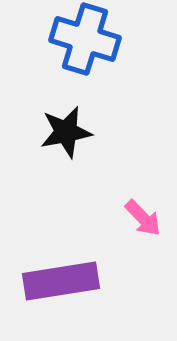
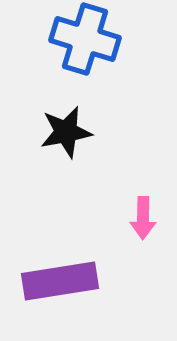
pink arrow: rotated 45 degrees clockwise
purple rectangle: moved 1 px left
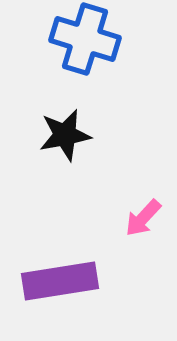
black star: moved 1 px left, 3 px down
pink arrow: rotated 42 degrees clockwise
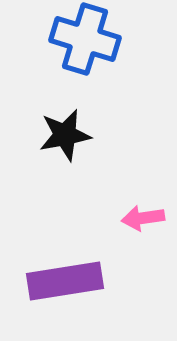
pink arrow: rotated 39 degrees clockwise
purple rectangle: moved 5 px right
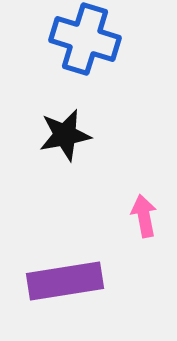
pink arrow: moved 1 px right, 2 px up; rotated 87 degrees clockwise
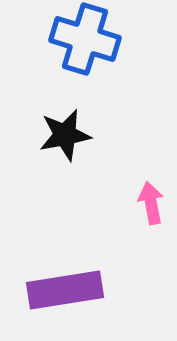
pink arrow: moved 7 px right, 13 px up
purple rectangle: moved 9 px down
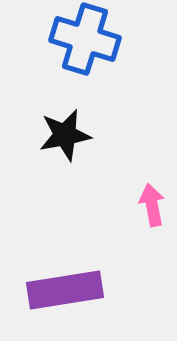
pink arrow: moved 1 px right, 2 px down
